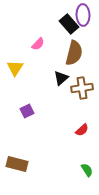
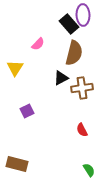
black triangle: rotated 14 degrees clockwise
red semicircle: rotated 104 degrees clockwise
green semicircle: moved 2 px right
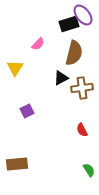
purple ellipse: rotated 35 degrees counterclockwise
black rectangle: rotated 66 degrees counterclockwise
brown rectangle: rotated 20 degrees counterclockwise
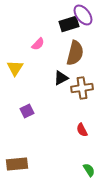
brown semicircle: moved 1 px right
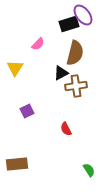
black triangle: moved 5 px up
brown cross: moved 6 px left, 2 px up
red semicircle: moved 16 px left, 1 px up
